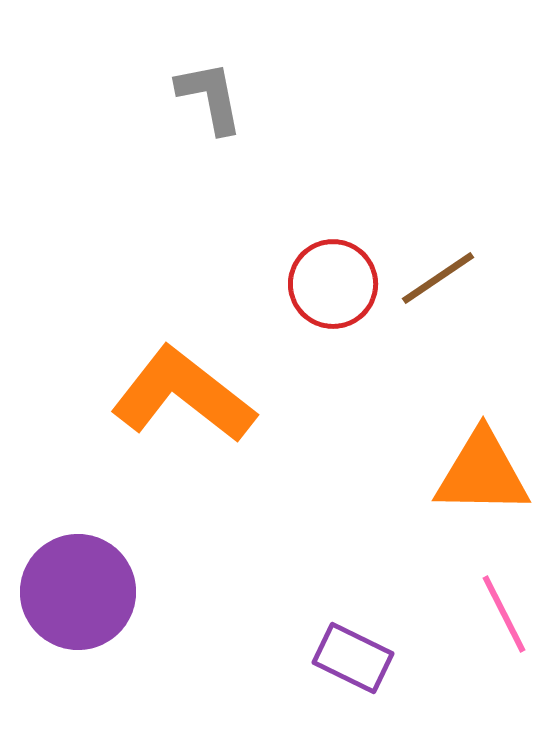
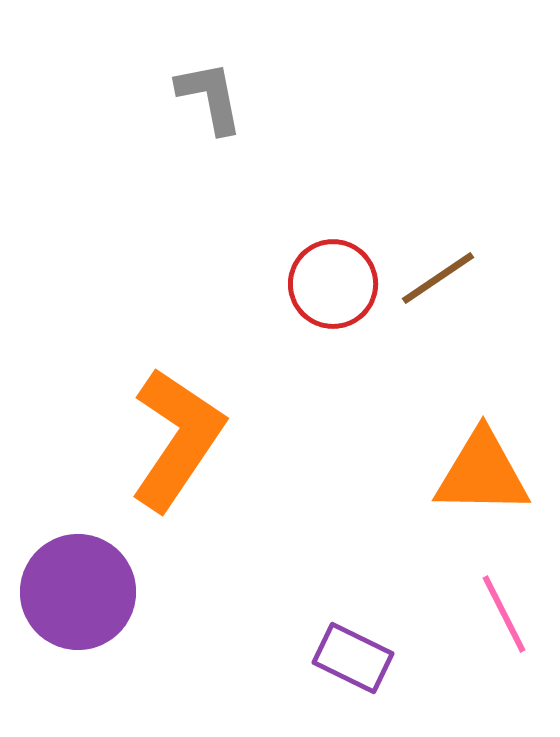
orange L-shape: moved 6 px left, 44 px down; rotated 86 degrees clockwise
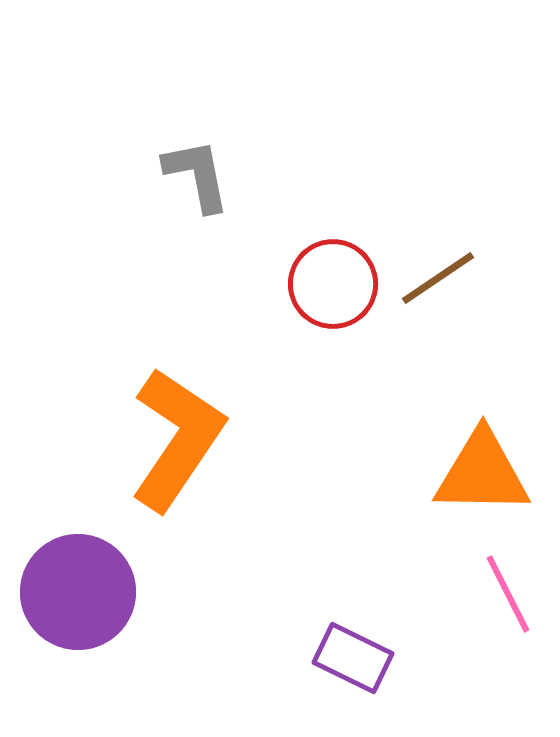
gray L-shape: moved 13 px left, 78 px down
pink line: moved 4 px right, 20 px up
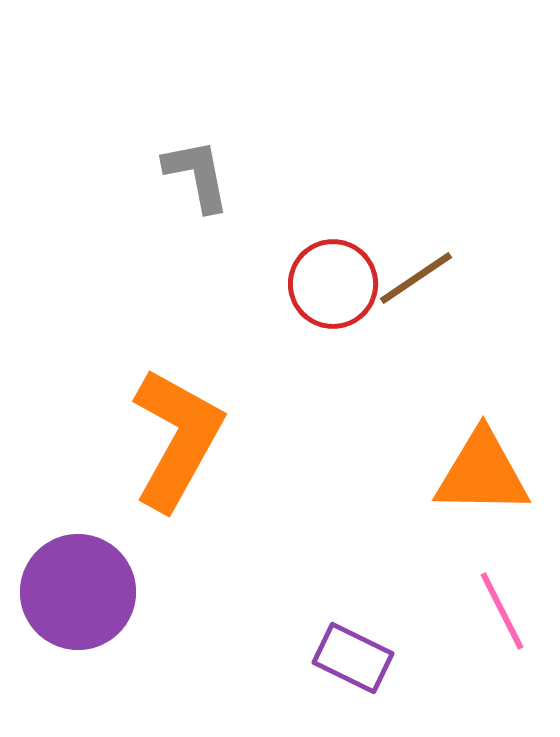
brown line: moved 22 px left
orange L-shape: rotated 5 degrees counterclockwise
pink line: moved 6 px left, 17 px down
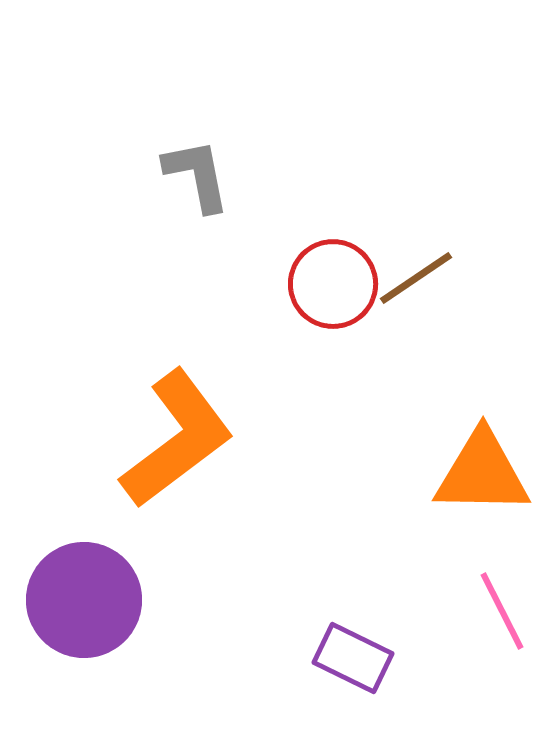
orange L-shape: rotated 24 degrees clockwise
purple circle: moved 6 px right, 8 px down
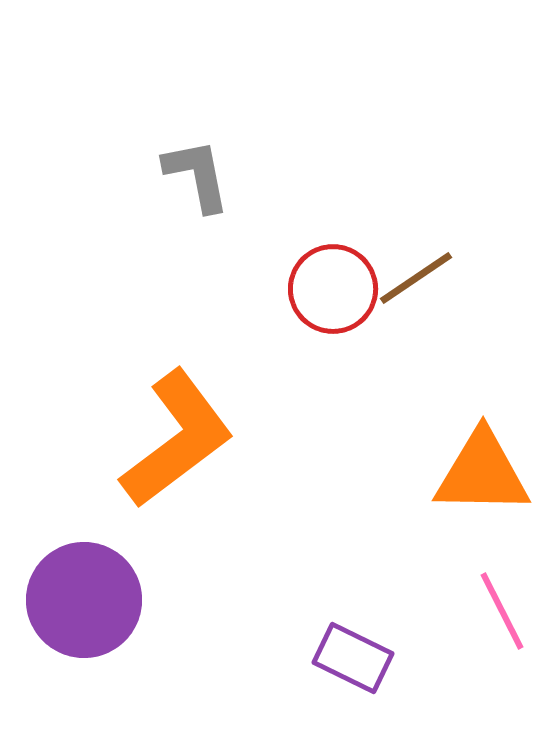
red circle: moved 5 px down
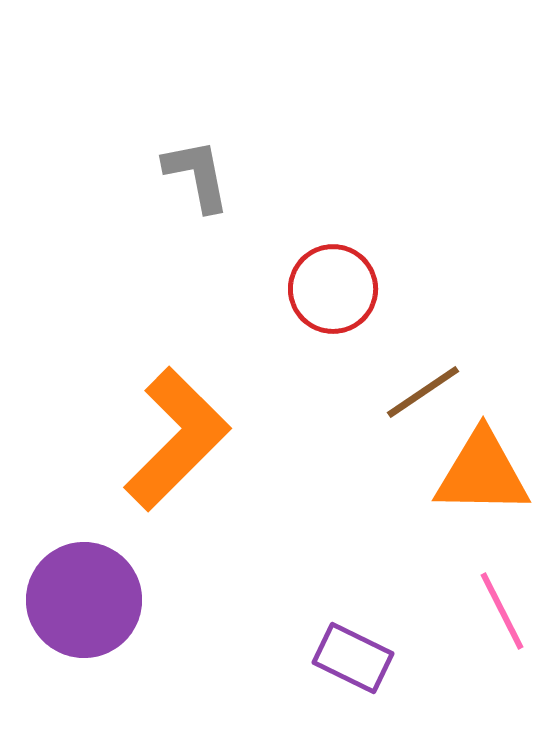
brown line: moved 7 px right, 114 px down
orange L-shape: rotated 8 degrees counterclockwise
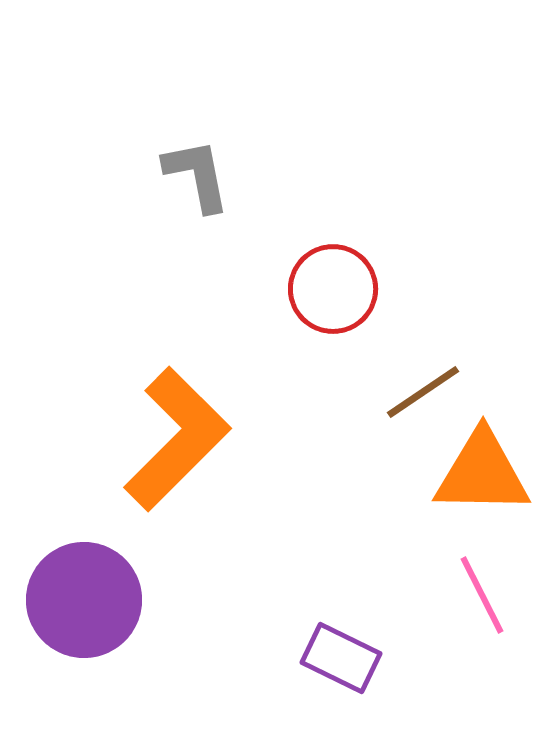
pink line: moved 20 px left, 16 px up
purple rectangle: moved 12 px left
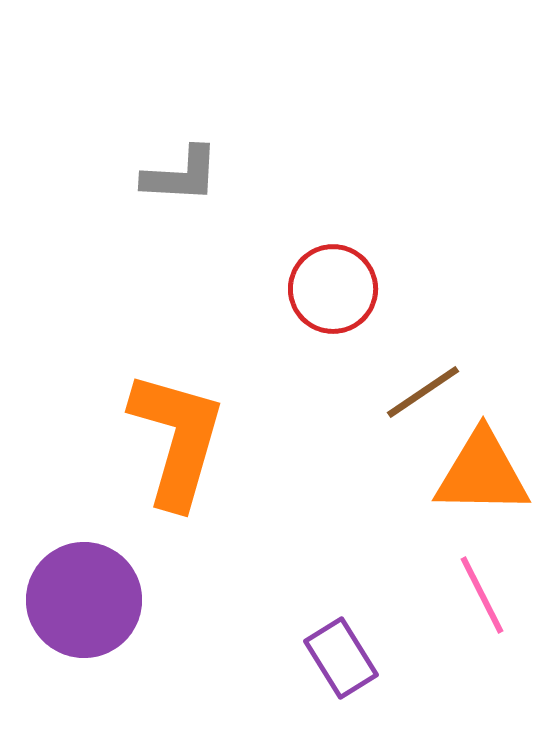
gray L-shape: moved 16 px left; rotated 104 degrees clockwise
orange L-shape: rotated 29 degrees counterclockwise
purple rectangle: rotated 32 degrees clockwise
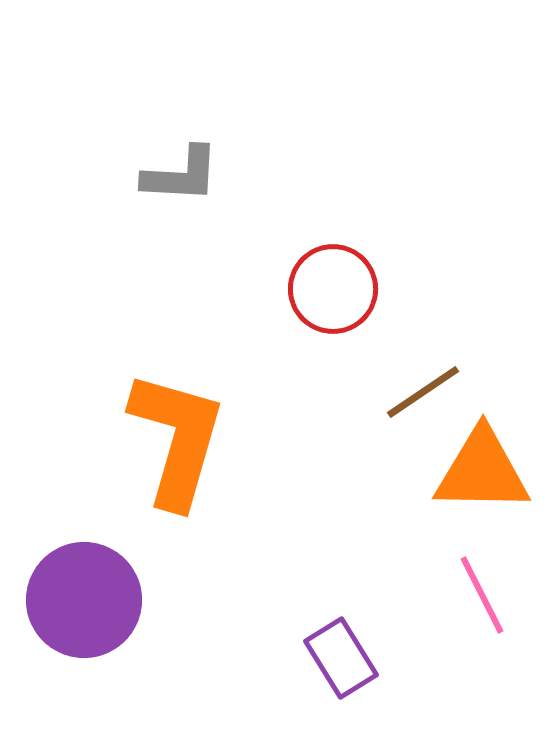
orange triangle: moved 2 px up
